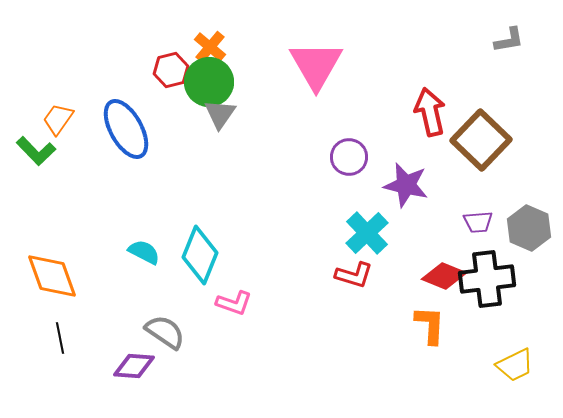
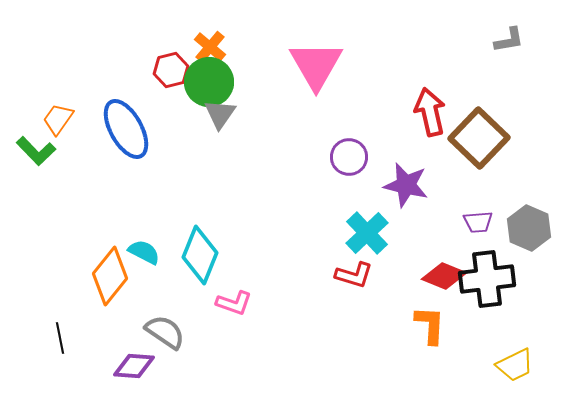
brown square: moved 2 px left, 2 px up
orange diamond: moved 58 px right; rotated 58 degrees clockwise
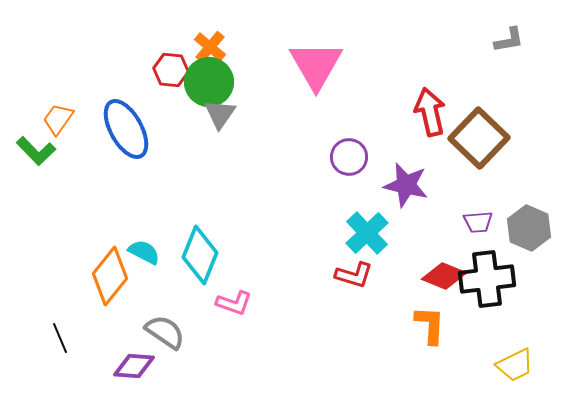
red hexagon: rotated 20 degrees clockwise
black line: rotated 12 degrees counterclockwise
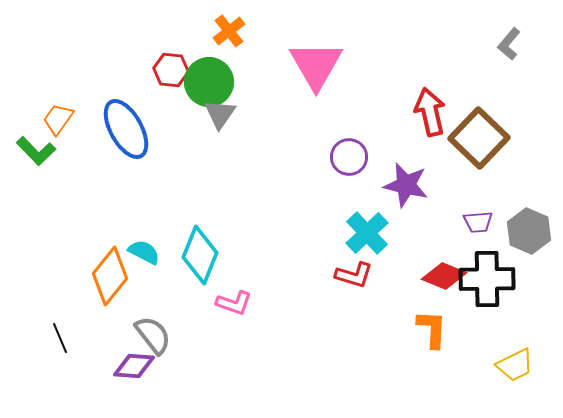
gray L-shape: moved 4 px down; rotated 140 degrees clockwise
orange cross: moved 19 px right, 16 px up; rotated 12 degrees clockwise
gray hexagon: moved 3 px down
black cross: rotated 6 degrees clockwise
orange L-shape: moved 2 px right, 4 px down
gray semicircle: moved 12 px left, 3 px down; rotated 18 degrees clockwise
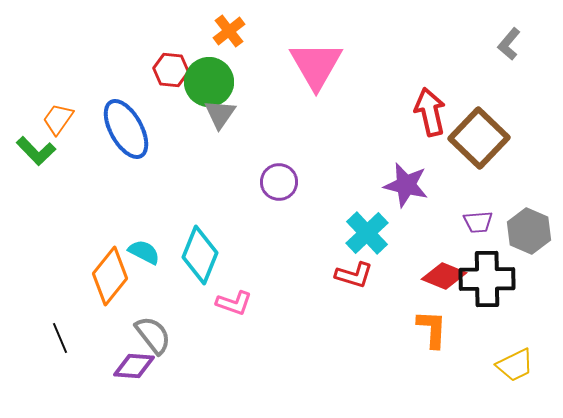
purple circle: moved 70 px left, 25 px down
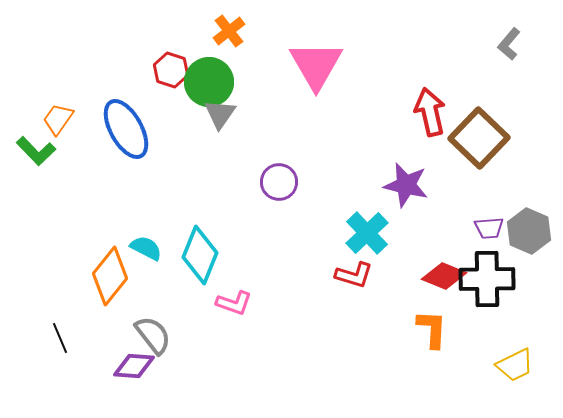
red hexagon: rotated 12 degrees clockwise
purple trapezoid: moved 11 px right, 6 px down
cyan semicircle: moved 2 px right, 4 px up
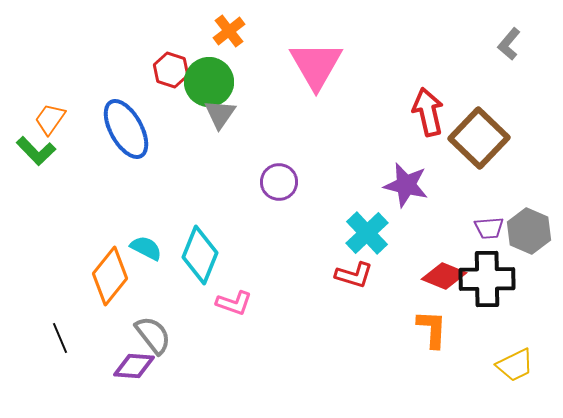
red arrow: moved 2 px left
orange trapezoid: moved 8 px left
